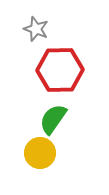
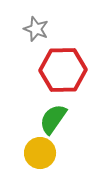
red hexagon: moved 3 px right
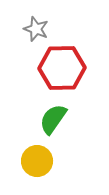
red hexagon: moved 1 px left, 2 px up
yellow circle: moved 3 px left, 8 px down
